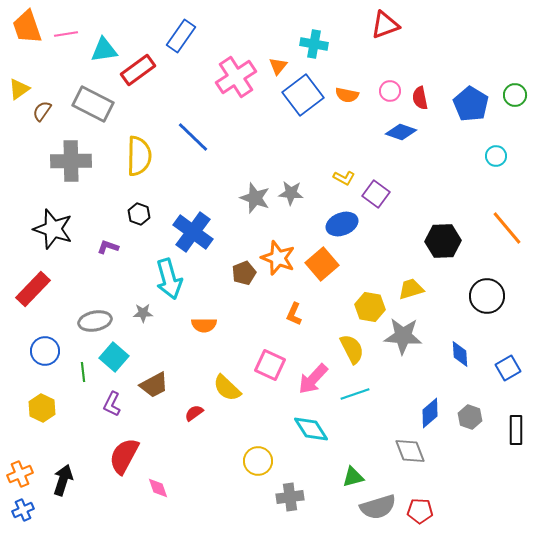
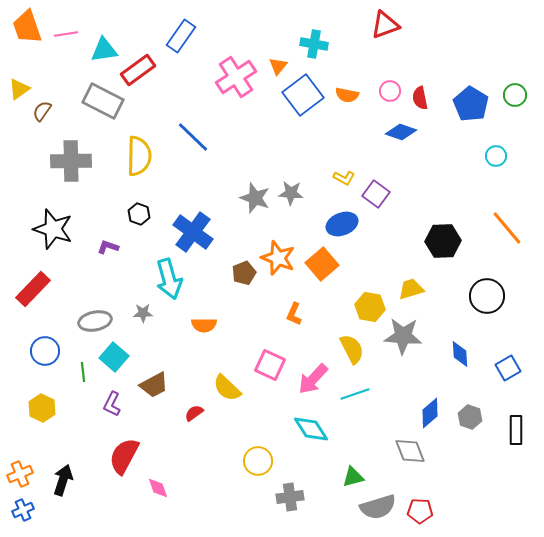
gray rectangle at (93, 104): moved 10 px right, 3 px up
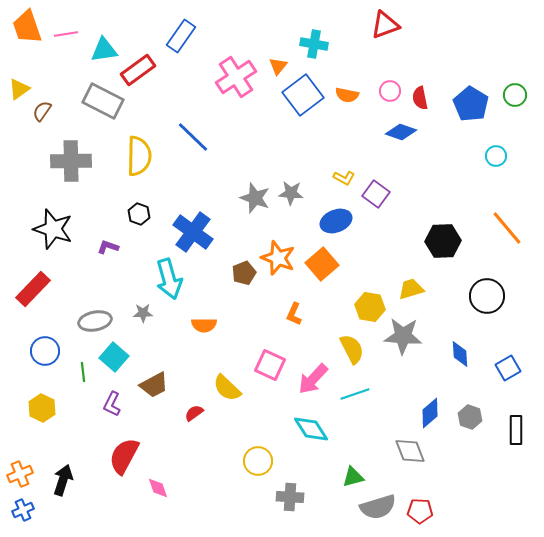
blue ellipse at (342, 224): moved 6 px left, 3 px up
gray cross at (290, 497): rotated 12 degrees clockwise
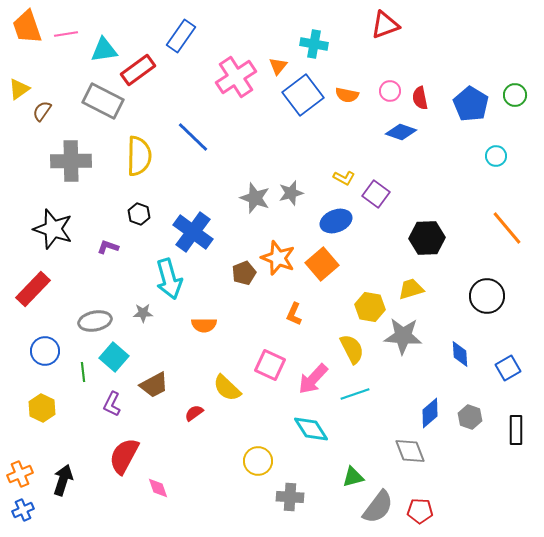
gray star at (291, 193): rotated 20 degrees counterclockwise
black hexagon at (443, 241): moved 16 px left, 3 px up
gray semicircle at (378, 507): rotated 36 degrees counterclockwise
